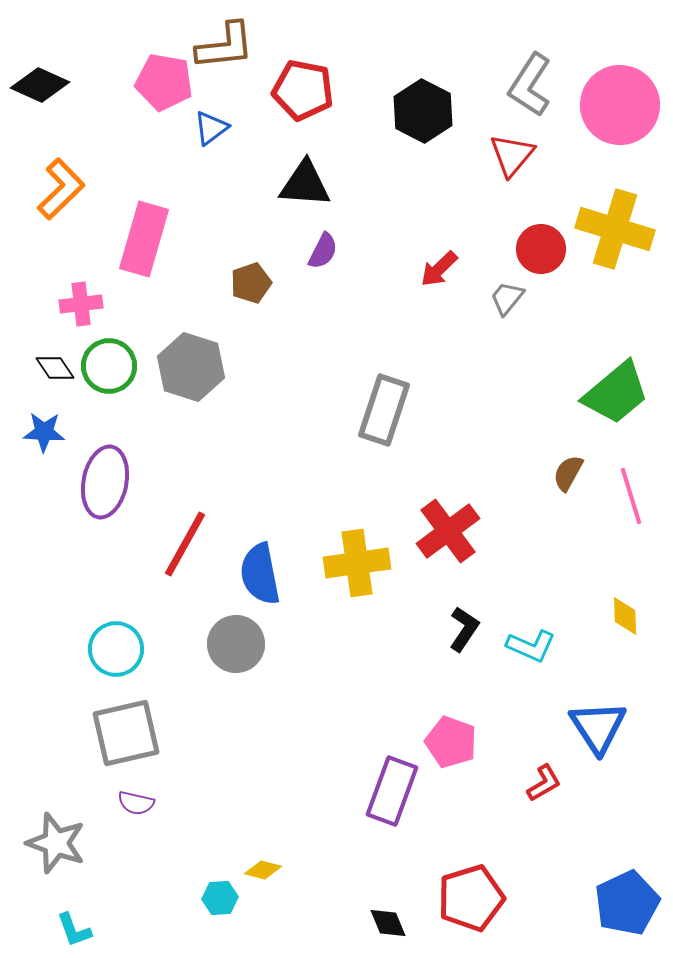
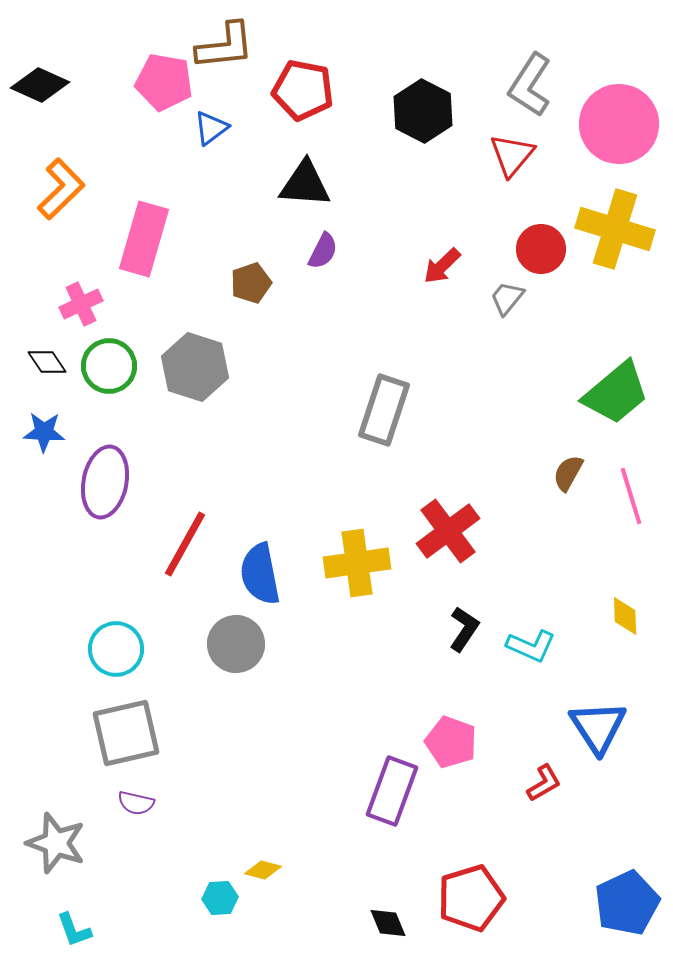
pink circle at (620, 105): moved 1 px left, 19 px down
red arrow at (439, 269): moved 3 px right, 3 px up
pink cross at (81, 304): rotated 18 degrees counterclockwise
gray hexagon at (191, 367): moved 4 px right
black diamond at (55, 368): moved 8 px left, 6 px up
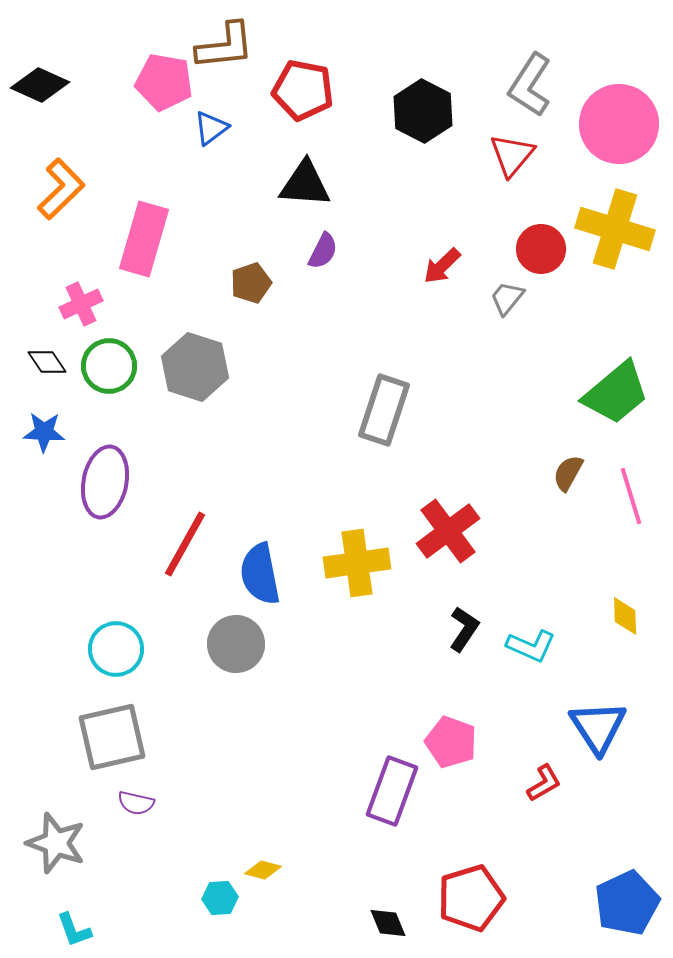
gray square at (126, 733): moved 14 px left, 4 px down
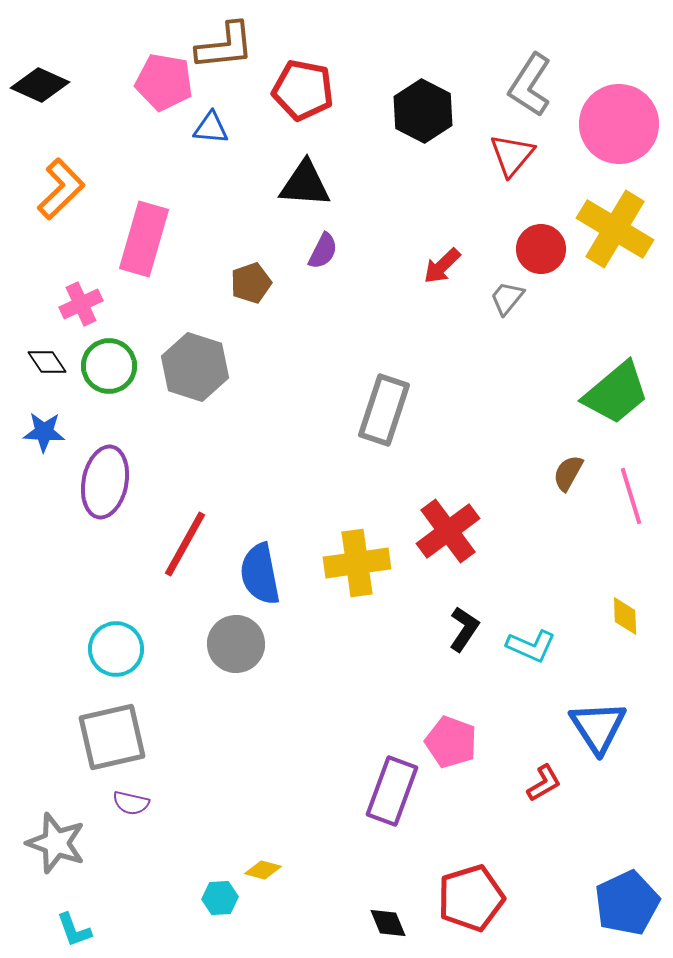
blue triangle at (211, 128): rotated 42 degrees clockwise
yellow cross at (615, 229): rotated 14 degrees clockwise
purple semicircle at (136, 803): moved 5 px left
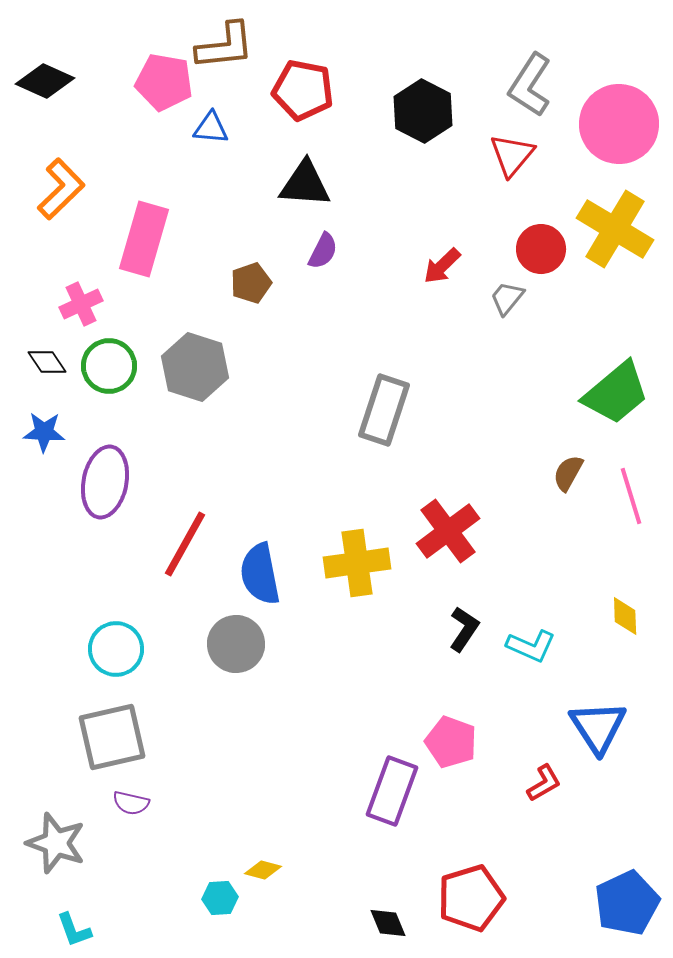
black diamond at (40, 85): moved 5 px right, 4 px up
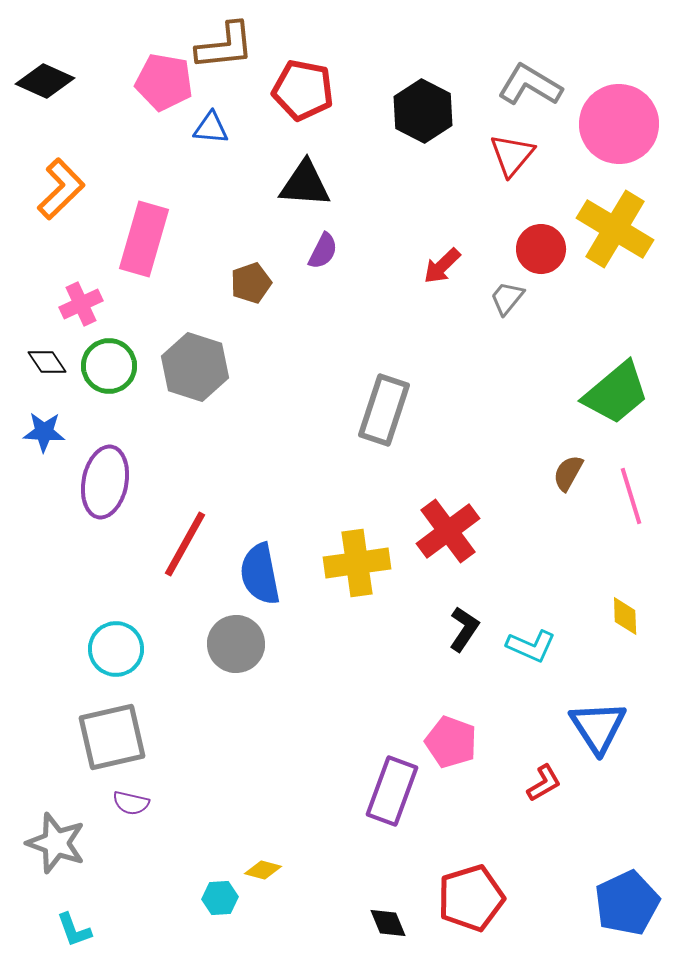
gray L-shape at (530, 85): rotated 88 degrees clockwise
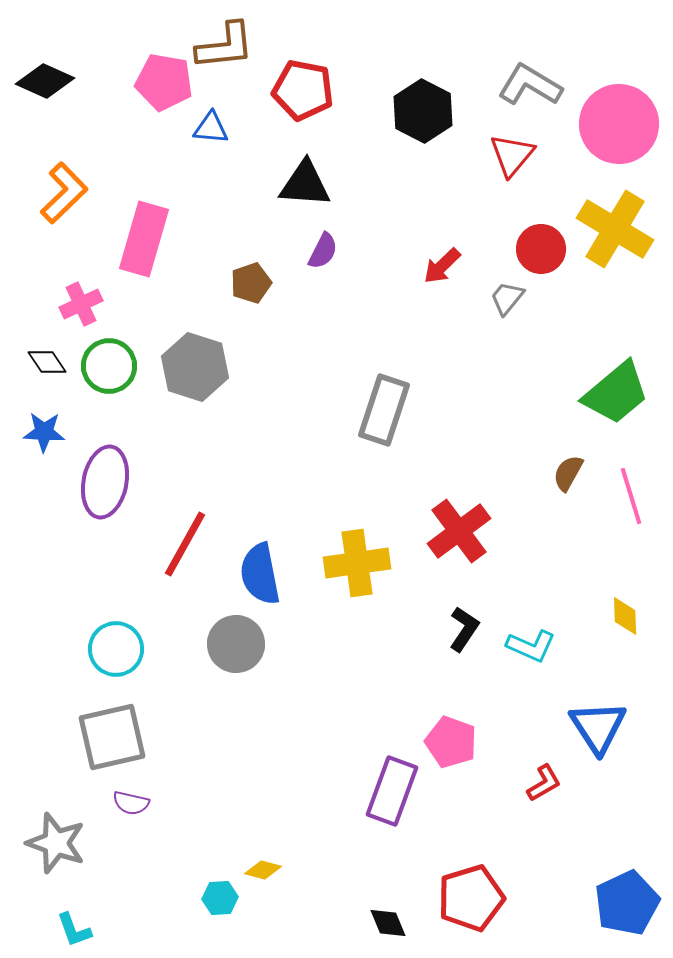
orange L-shape at (61, 189): moved 3 px right, 4 px down
red cross at (448, 531): moved 11 px right
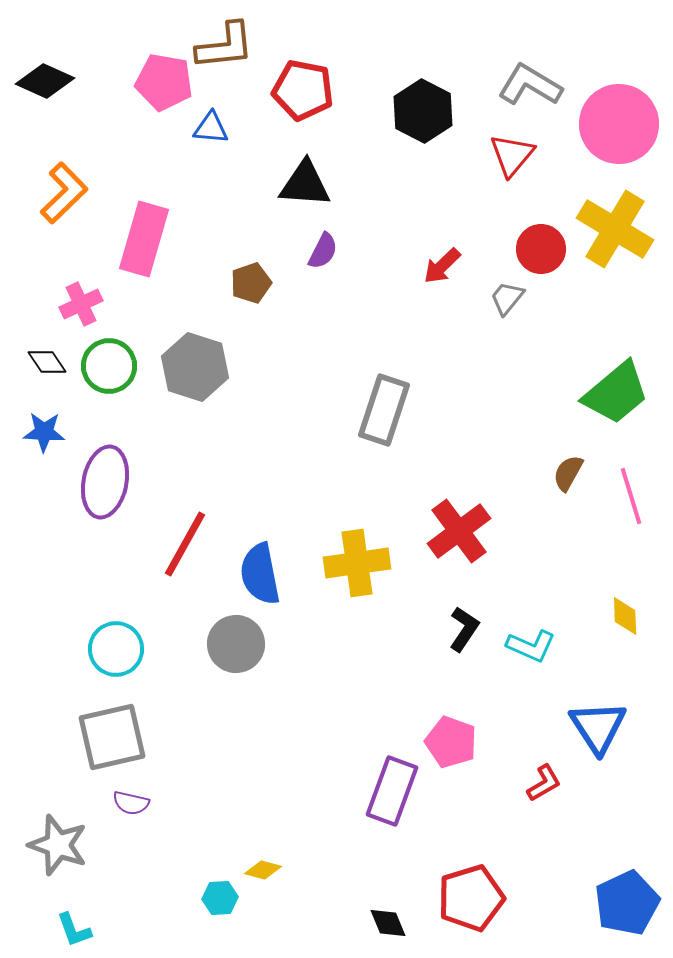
gray star at (56, 843): moved 2 px right, 2 px down
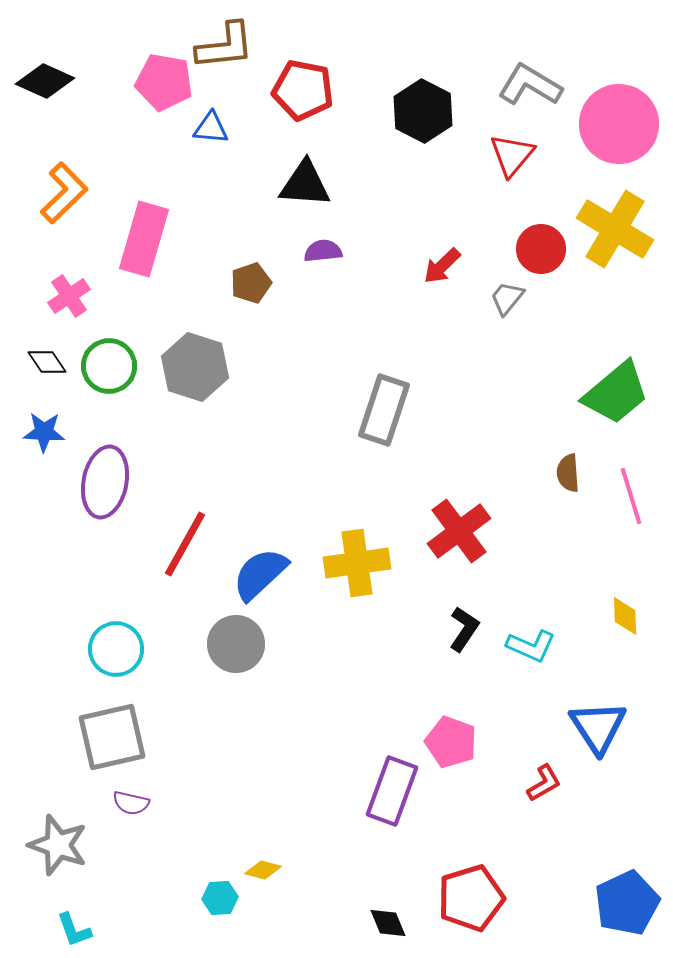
purple semicircle at (323, 251): rotated 123 degrees counterclockwise
pink cross at (81, 304): moved 12 px left, 8 px up; rotated 9 degrees counterclockwise
brown semicircle at (568, 473): rotated 33 degrees counterclockwise
blue semicircle at (260, 574): rotated 58 degrees clockwise
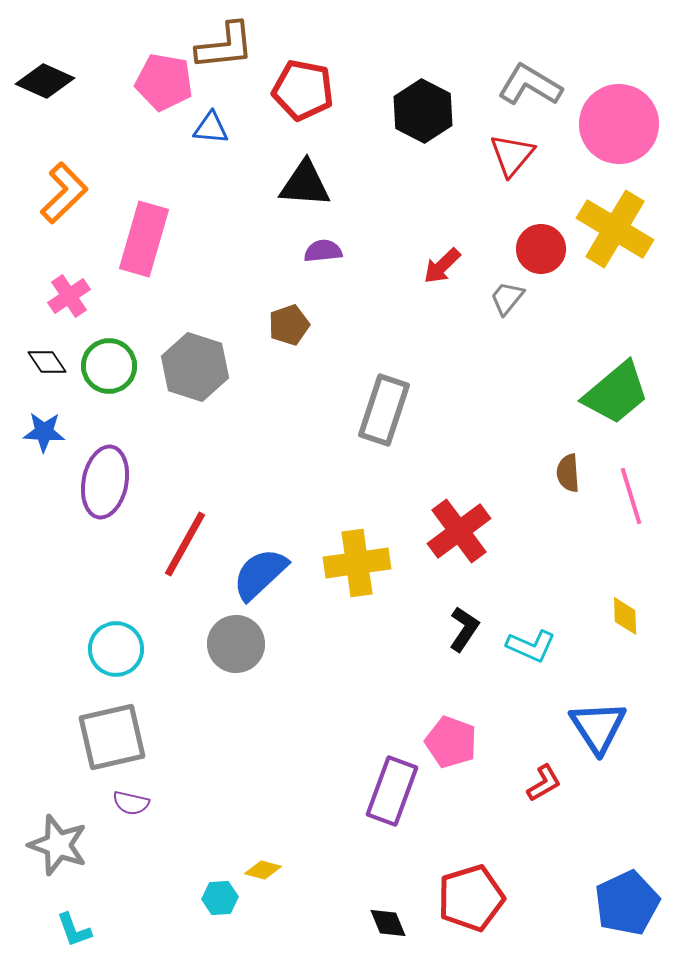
brown pentagon at (251, 283): moved 38 px right, 42 px down
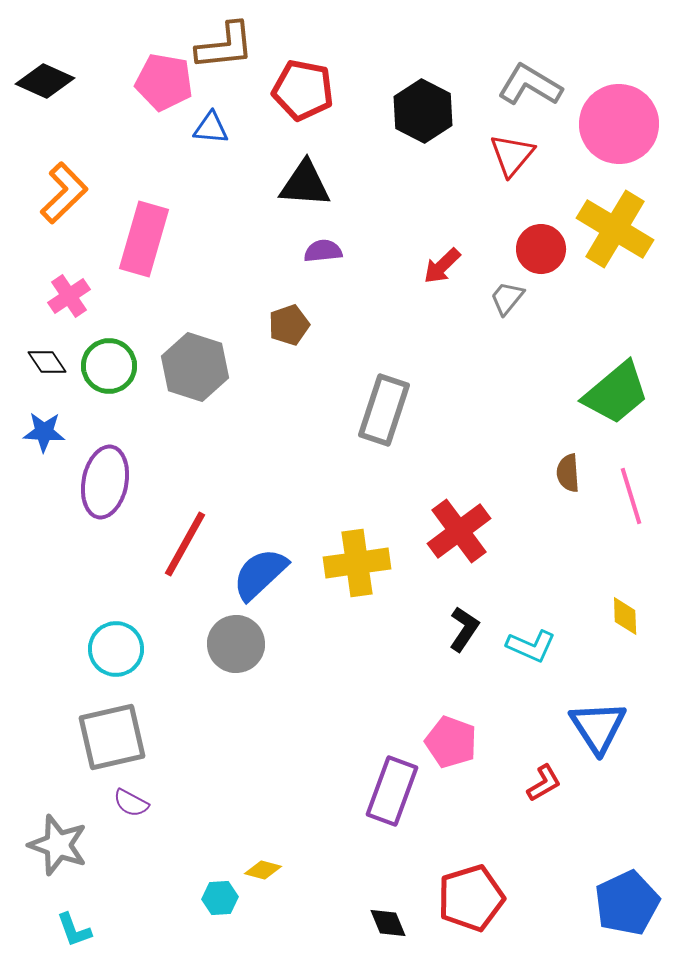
purple semicircle at (131, 803): rotated 15 degrees clockwise
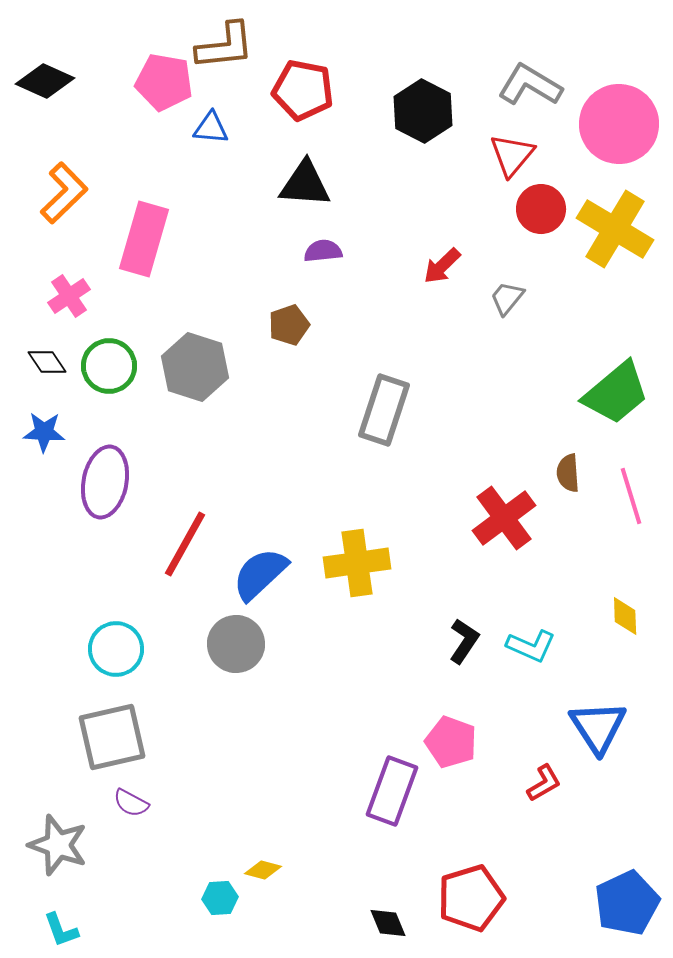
red circle at (541, 249): moved 40 px up
red cross at (459, 531): moved 45 px right, 13 px up
black L-shape at (464, 629): moved 12 px down
cyan L-shape at (74, 930): moved 13 px left
